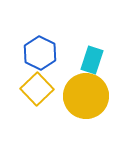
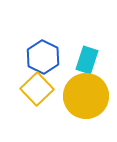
blue hexagon: moved 3 px right, 4 px down
cyan rectangle: moved 5 px left
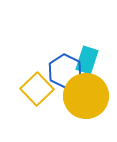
blue hexagon: moved 22 px right, 14 px down
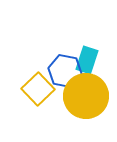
blue hexagon: rotated 16 degrees counterclockwise
yellow square: moved 1 px right
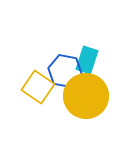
yellow square: moved 2 px up; rotated 12 degrees counterclockwise
